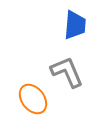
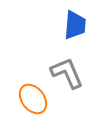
gray L-shape: moved 1 px down
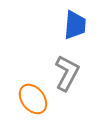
gray L-shape: rotated 51 degrees clockwise
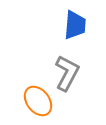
orange ellipse: moved 5 px right, 2 px down
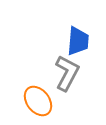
blue trapezoid: moved 3 px right, 16 px down
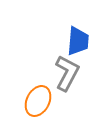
orange ellipse: rotated 64 degrees clockwise
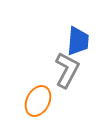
gray L-shape: moved 3 px up
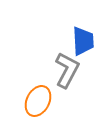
blue trapezoid: moved 5 px right; rotated 8 degrees counterclockwise
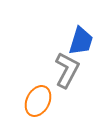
blue trapezoid: moved 2 px left; rotated 20 degrees clockwise
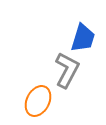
blue trapezoid: moved 2 px right, 3 px up
